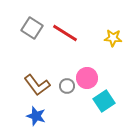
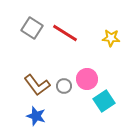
yellow star: moved 2 px left
pink circle: moved 1 px down
gray circle: moved 3 px left
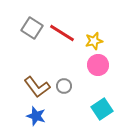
red line: moved 3 px left
yellow star: moved 17 px left, 3 px down; rotated 18 degrees counterclockwise
pink circle: moved 11 px right, 14 px up
brown L-shape: moved 2 px down
cyan square: moved 2 px left, 8 px down
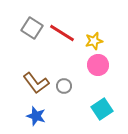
brown L-shape: moved 1 px left, 4 px up
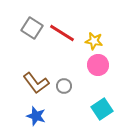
yellow star: rotated 24 degrees clockwise
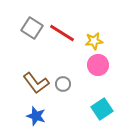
yellow star: rotated 18 degrees counterclockwise
gray circle: moved 1 px left, 2 px up
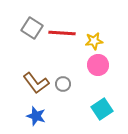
red line: rotated 28 degrees counterclockwise
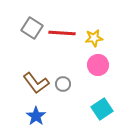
yellow star: moved 3 px up
blue star: rotated 18 degrees clockwise
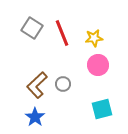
red line: rotated 64 degrees clockwise
brown L-shape: moved 1 px right, 2 px down; rotated 84 degrees clockwise
cyan square: rotated 20 degrees clockwise
blue star: moved 1 px left, 1 px down
